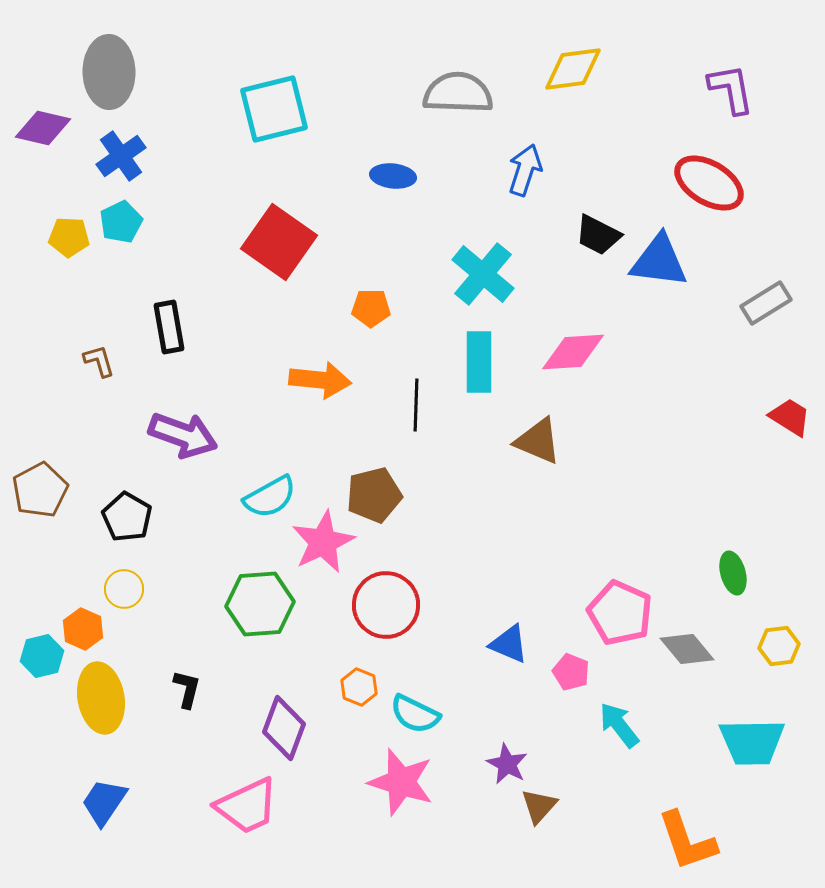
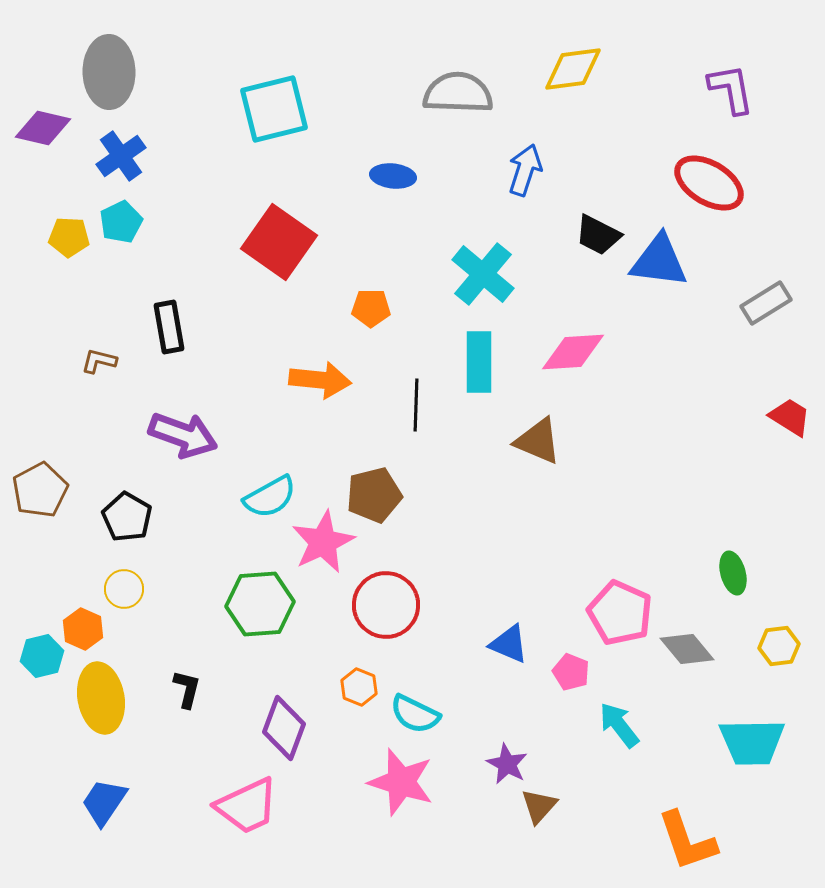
brown L-shape at (99, 361): rotated 60 degrees counterclockwise
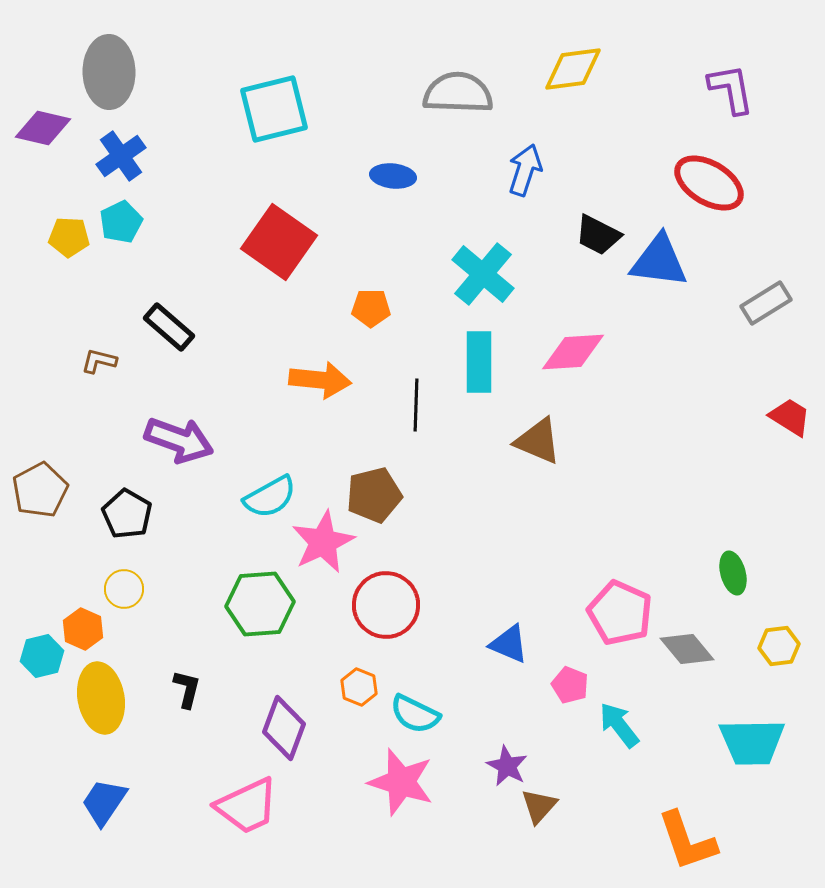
black rectangle at (169, 327): rotated 39 degrees counterclockwise
purple arrow at (183, 435): moved 4 px left, 5 px down
black pentagon at (127, 517): moved 3 px up
pink pentagon at (571, 672): moved 1 px left, 13 px down
purple star at (507, 764): moved 2 px down
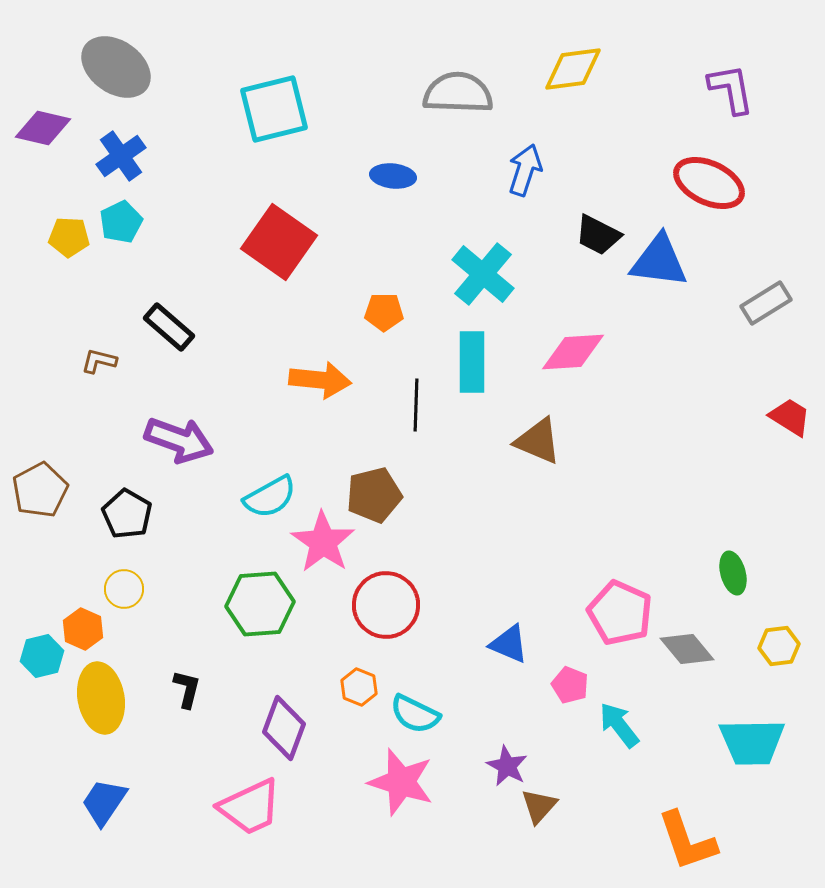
gray ellipse at (109, 72): moved 7 px right, 5 px up; rotated 54 degrees counterclockwise
red ellipse at (709, 183): rotated 6 degrees counterclockwise
orange pentagon at (371, 308): moved 13 px right, 4 px down
cyan rectangle at (479, 362): moved 7 px left
pink star at (323, 542): rotated 12 degrees counterclockwise
pink trapezoid at (247, 806): moved 3 px right, 1 px down
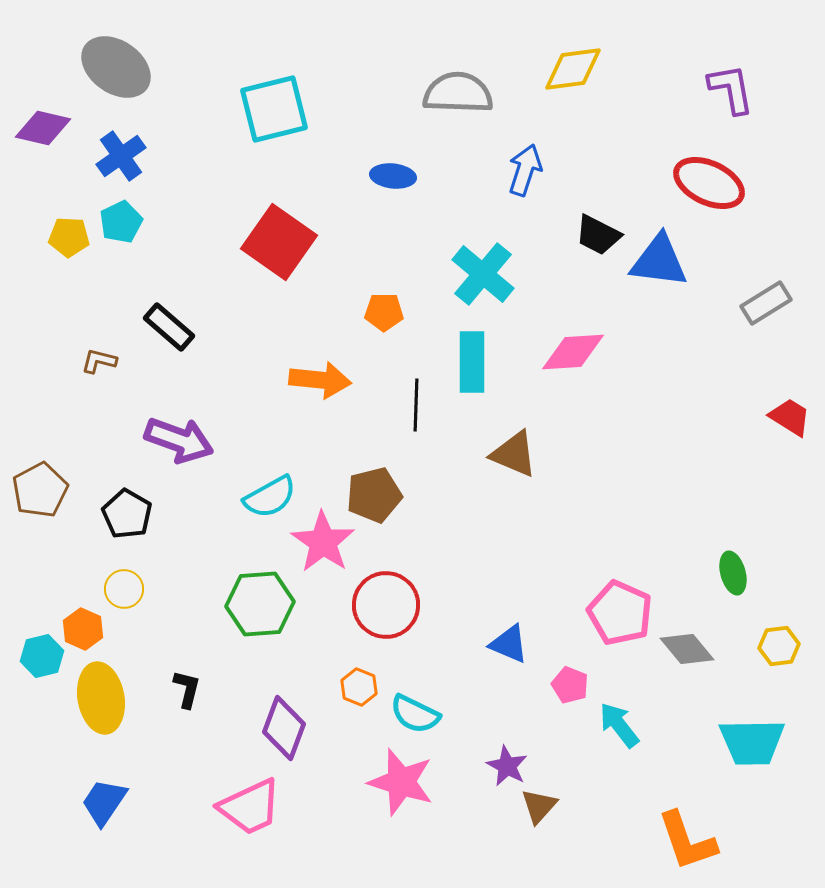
brown triangle at (538, 441): moved 24 px left, 13 px down
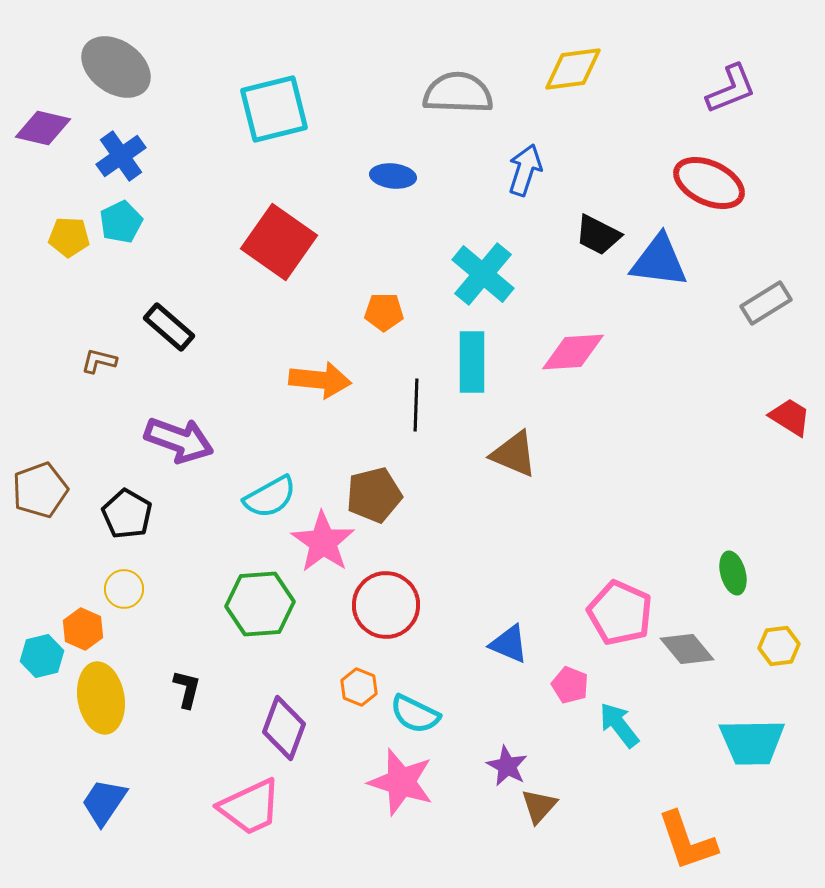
purple L-shape at (731, 89): rotated 78 degrees clockwise
brown pentagon at (40, 490): rotated 8 degrees clockwise
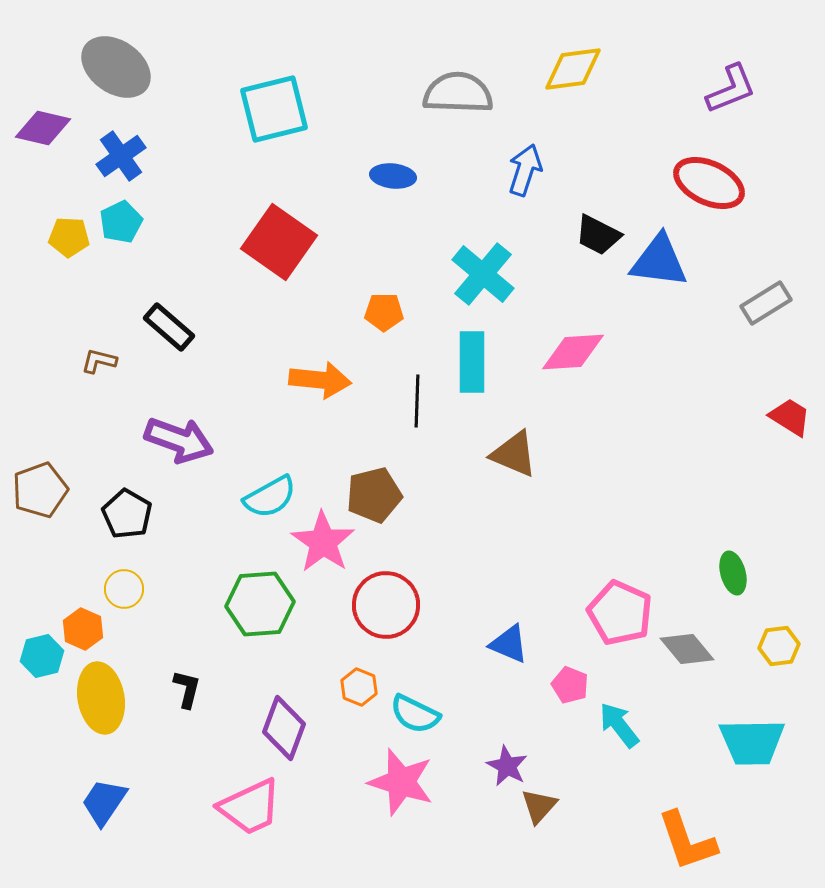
black line at (416, 405): moved 1 px right, 4 px up
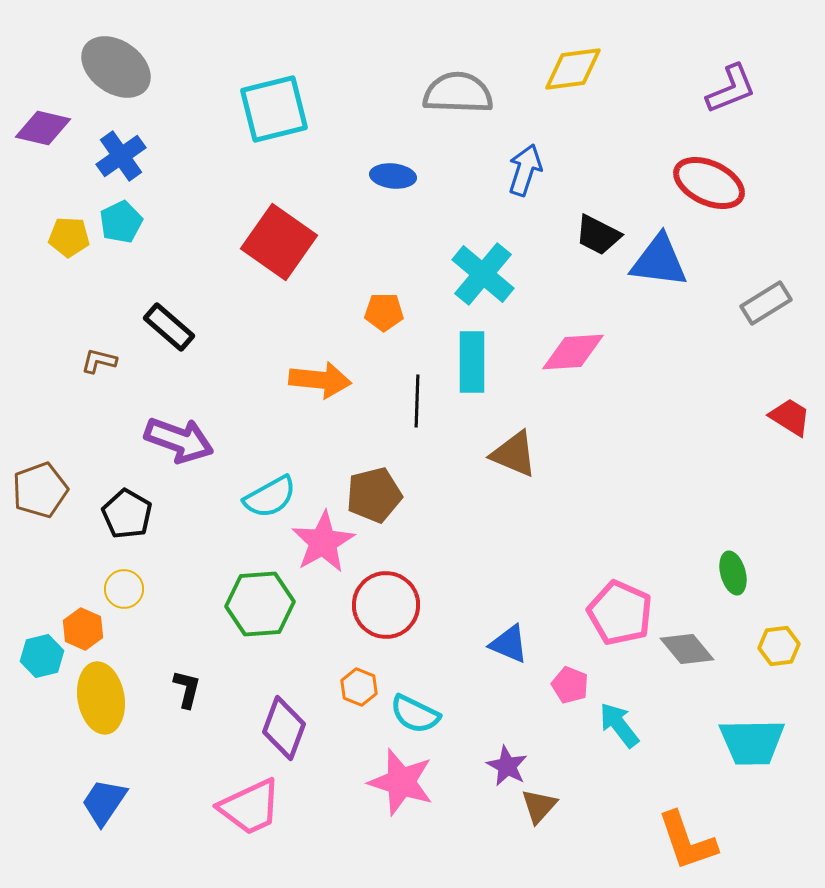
pink star at (323, 542): rotated 8 degrees clockwise
